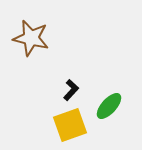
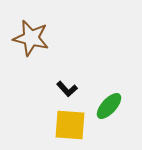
black L-shape: moved 4 px left, 1 px up; rotated 95 degrees clockwise
yellow square: rotated 24 degrees clockwise
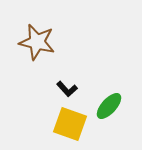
brown star: moved 6 px right, 4 px down
yellow square: moved 1 px up; rotated 16 degrees clockwise
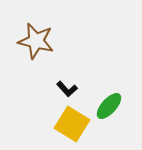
brown star: moved 1 px left, 1 px up
yellow square: moved 2 px right; rotated 12 degrees clockwise
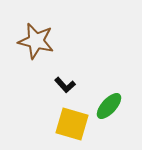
black L-shape: moved 2 px left, 4 px up
yellow square: rotated 16 degrees counterclockwise
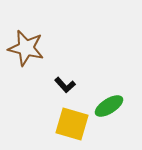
brown star: moved 10 px left, 7 px down
green ellipse: rotated 16 degrees clockwise
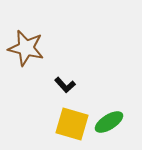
green ellipse: moved 16 px down
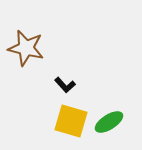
yellow square: moved 1 px left, 3 px up
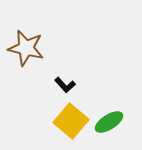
yellow square: rotated 24 degrees clockwise
